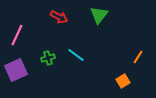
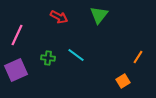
green cross: rotated 24 degrees clockwise
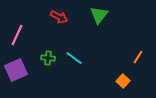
cyan line: moved 2 px left, 3 px down
orange square: rotated 16 degrees counterclockwise
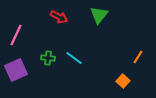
pink line: moved 1 px left
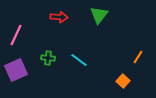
red arrow: rotated 24 degrees counterclockwise
cyan line: moved 5 px right, 2 px down
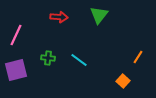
purple square: rotated 10 degrees clockwise
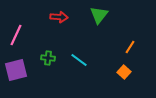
orange line: moved 8 px left, 10 px up
orange square: moved 1 px right, 9 px up
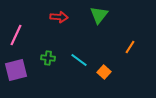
orange square: moved 20 px left
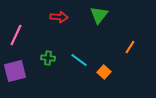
purple square: moved 1 px left, 1 px down
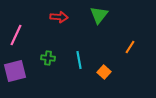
cyan line: rotated 42 degrees clockwise
